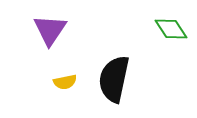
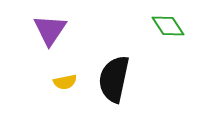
green diamond: moved 3 px left, 3 px up
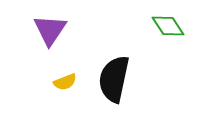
yellow semicircle: rotated 10 degrees counterclockwise
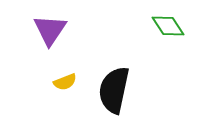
black semicircle: moved 11 px down
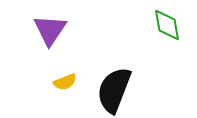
green diamond: moved 1 px left, 1 px up; rotated 24 degrees clockwise
black semicircle: rotated 9 degrees clockwise
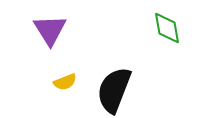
green diamond: moved 3 px down
purple triangle: rotated 6 degrees counterclockwise
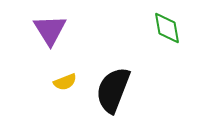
black semicircle: moved 1 px left
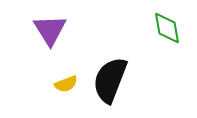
yellow semicircle: moved 1 px right, 2 px down
black semicircle: moved 3 px left, 10 px up
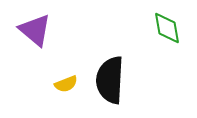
purple triangle: moved 15 px left; rotated 18 degrees counterclockwise
black semicircle: rotated 18 degrees counterclockwise
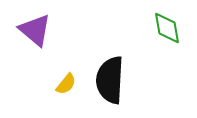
yellow semicircle: rotated 30 degrees counterclockwise
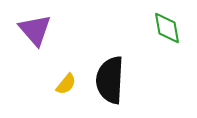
purple triangle: rotated 9 degrees clockwise
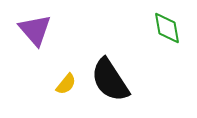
black semicircle: rotated 36 degrees counterclockwise
